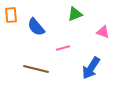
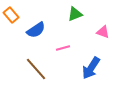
orange rectangle: rotated 35 degrees counterclockwise
blue semicircle: moved 3 px down; rotated 84 degrees counterclockwise
brown line: rotated 35 degrees clockwise
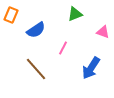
orange rectangle: rotated 63 degrees clockwise
pink line: rotated 48 degrees counterclockwise
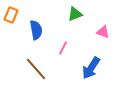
blue semicircle: rotated 66 degrees counterclockwise
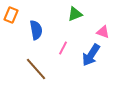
blue arrow: moved 13 px up
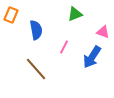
pink line: moved 1 px right, 1 px up
blue arrow: moved 1 px right, 2 px down
